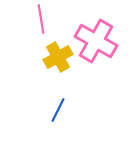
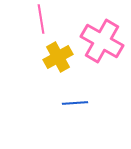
pink cross: moved 6 px right
blue line: moved 17 px right, 7 px up; rotated 60 degrees clockwise
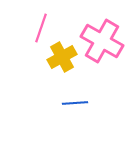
pink line: moved 9 px down; rotated 28 degrees clockwise
yellow cross: moved 4 px right
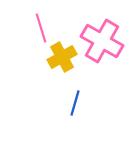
pink line: rotated 36 degrees counterclockwise
blue line: rotated 70 degrees counterclockwise
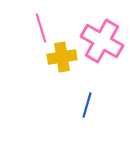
yellow cross: rotated 20 degrees clockwise
blue line: moved 12 px right, 2 px down
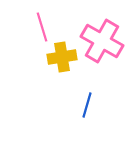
pink line: moved 1 px right, 1 px up
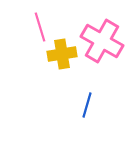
pink line: moved 2 px left
yellow cross: moved 3 px up
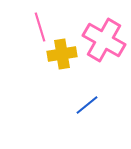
pink cross: moved 2 px right, 1 px up
blue line: rotated 35 degrees clockwise
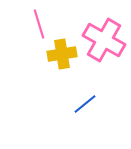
pink line: moved 1 px left, 3 px up
blue line: moved 2 px left, 1 px up
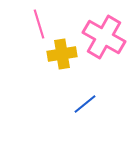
pink cross: moved 3 px up
